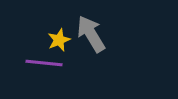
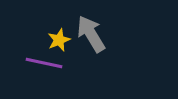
purple line: rotated 6 degrees clockwise
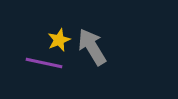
gray arrow: moved 1 px right, 13 px down
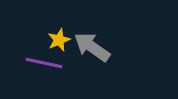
gray arrow: rotated 24 degrees counterclockwise
